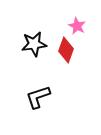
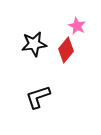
red diamond: rotated 20 degrees clockwise
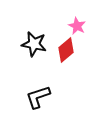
black star: rotated 20 degrees clockwise
red diamond: rotated 10 degrees clockwise
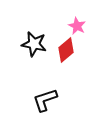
black L-shape: moved 7 px right, 3 px down
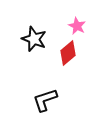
black star: moved 5 px up; rotated 10 degrees clockwise
red diamond: moved 2 px right, 3 px down
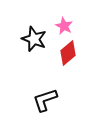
pink star: moved 13 px left
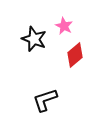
red diamond: moved 7 px right, 2 px down
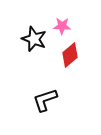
pink star: moved 2 px left; rotated 24 degrees counterclockwise
red diamond: moved 5 px left
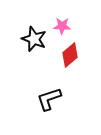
black L-shape: moved 4 px right, 1 px up
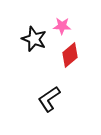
black L-shape: rotated 16 degrees counterclockwise
